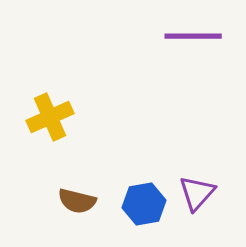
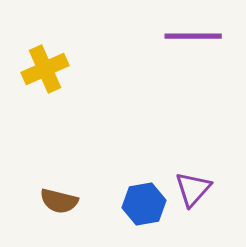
yellow cross: moved 5 px left, 48 px up
purple triangle: moved 4 px left, 4 px up
brown semicircle: moved 18 px left
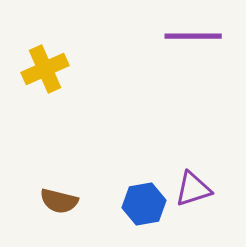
purple triangle: rotated 30 degrees clockwise
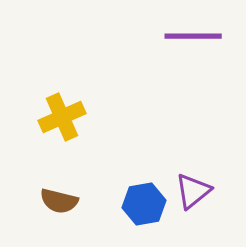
yellow cross: moved 17 px right, 48 px down
purple triangle: moved 2 px down; rotated 21 degrees counterclockwise
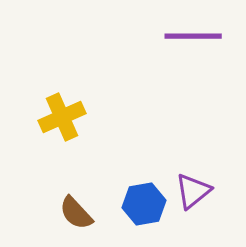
brown semicircle: moved 17 px right, 12 px down; rotated 33 degrees clockwise
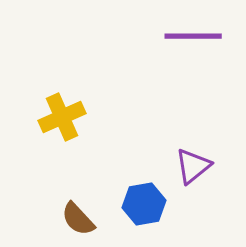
purple triangle: moved 25 px up
brown semicircle: moved 2 px right, 6 px down
